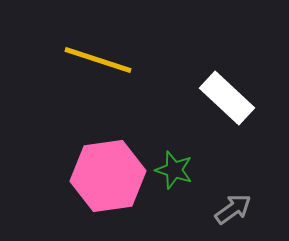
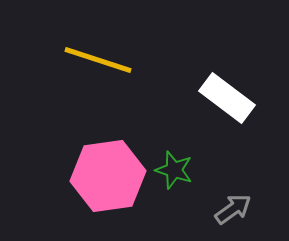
white rectangle: rotated 6 degrees counterclockwise
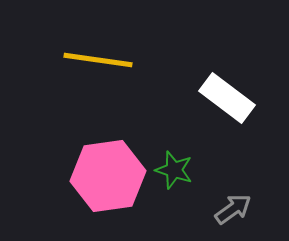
yellow line: rotated 10 degrees counterclockwise
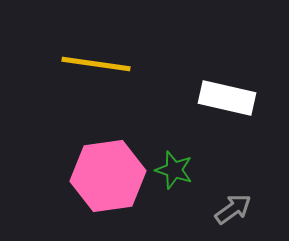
yellow line: moved 2 px left, 4 px down
white rectangle: rotated 24 degrees counterclockwise
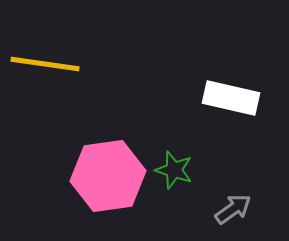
yellow line: moved 51 px left
white rectangle: moved 4 px right
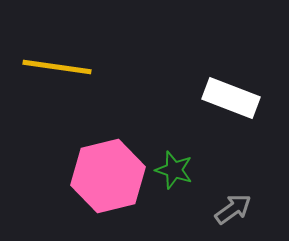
yellow line: moved 12 px right, 3 px down
white rectangle: rotated 8 degrees clockwise
pink hexagon: rotated 6 degrees counterclockwise
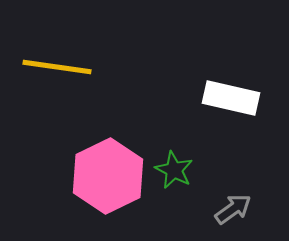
white rectangle: rotated 8 degrees counterclockwise
green star: rotated 9 degrees clockwise
pink hexagon: rotated 12 degrees counterclockwise
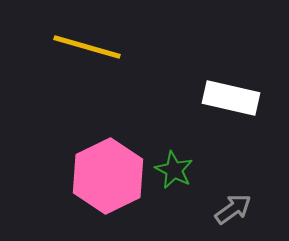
yellow line: moved 30 px right, 20 px up; rotated 8 degrees clockwise
